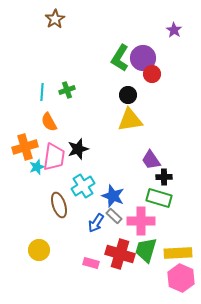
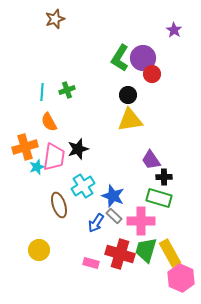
brown star: rotated 12 degrees clockwise
yellow rectangle: moved 8 px left; rotated 64 degrees clockwise
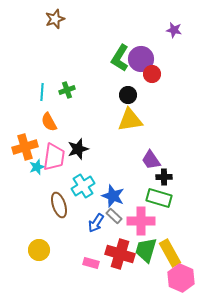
purple star: rotated 21 degrees counterclockwise
purple circle: moved 2 px left, 1 px down
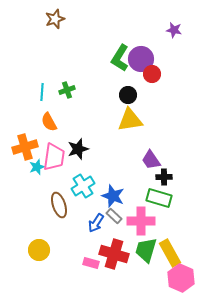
red cross: moved 6 px left
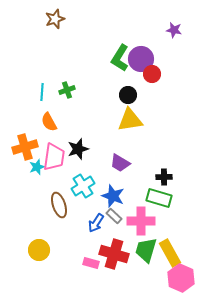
purple trapezoid: moved 31 px left, 3 px down; rotated 25 degrees counterclockwise
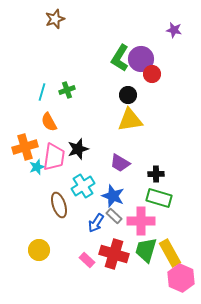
cyan line: rotated 12 degrees clockwise
black cross: moved 8 px left, 3 px up
pink rectangle: moved 4 px left, 3 px up; rotated 28 degrees clockwise
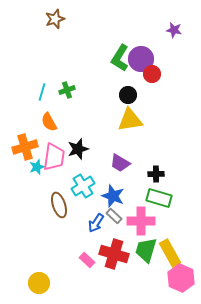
yellow circle: moved 33 px down
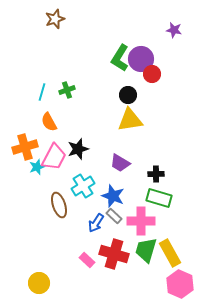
pink trapezoid: rotated 20 degrees clockwise
pink hexagon: moved 1 px left, 6 px down
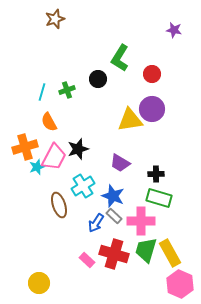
purple circle: moved 11 px right, 50 px down
black circle: moved 30 px left, 16 px up
